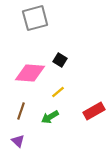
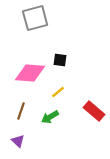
black square: rotated 24 degrees counterclockwise
red rectangle: rotated 70 degrees clockwise
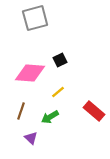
black square: rotated 32 degrees counterclockwise
purple triangle: moved 13 px right, 3 px up
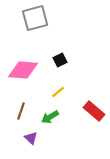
pink diamond: moved 7 px left, 3 px up
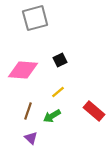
brown line: moved 7 px right
green arrow: moved 2 px right, 1 px up
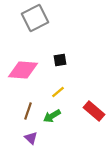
gray square: rotated 12 degrees counterclockwise
black square: rotated 16 degrees clockwise
